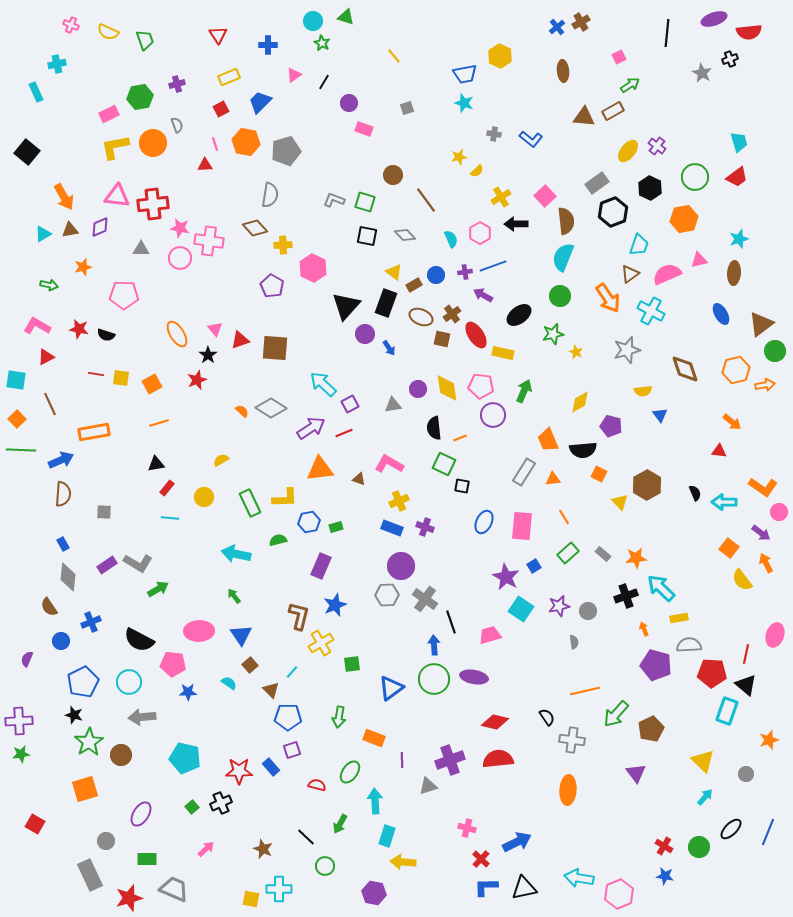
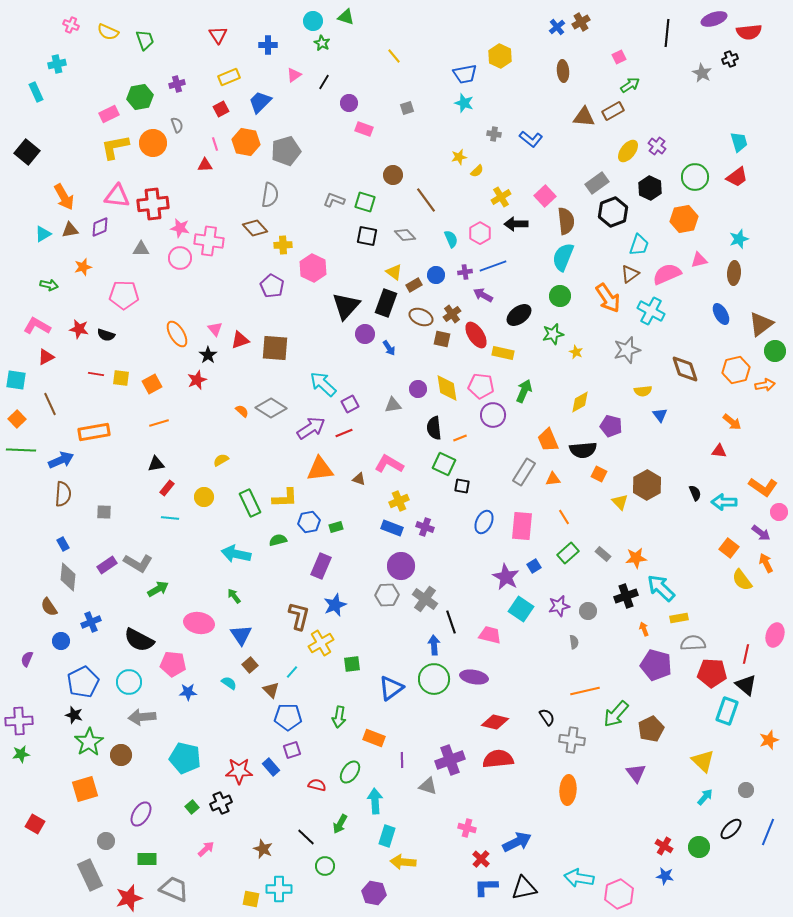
pink ellipse at (199, 631): moved 8 px up; rotated 12 degrees clockwise
pink trapezoid at (490, 635): rotated 30 degrees clockwise
gray semicircle at (689, 645): moved 4 px right, 2 px up
gray circle at (746, 774): moved 16 px down
gray triangle at (428, 786): rotated 36 degrees clockwise
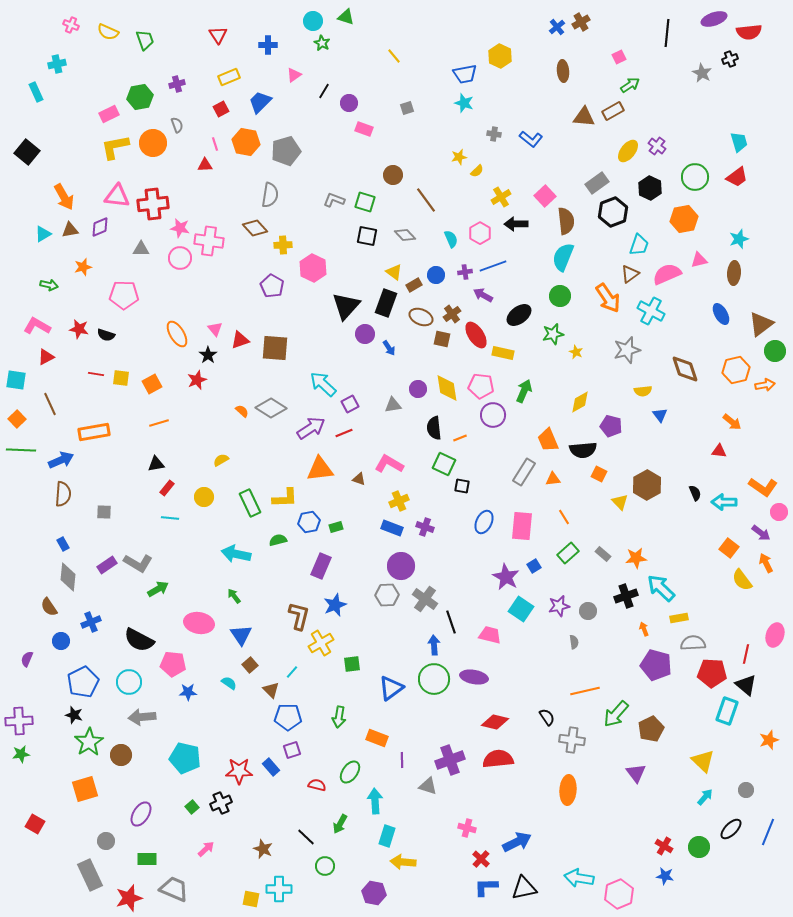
black line at (324, 82): moved 9 px down
orange rectangle at (374, 738): moved 3 px right
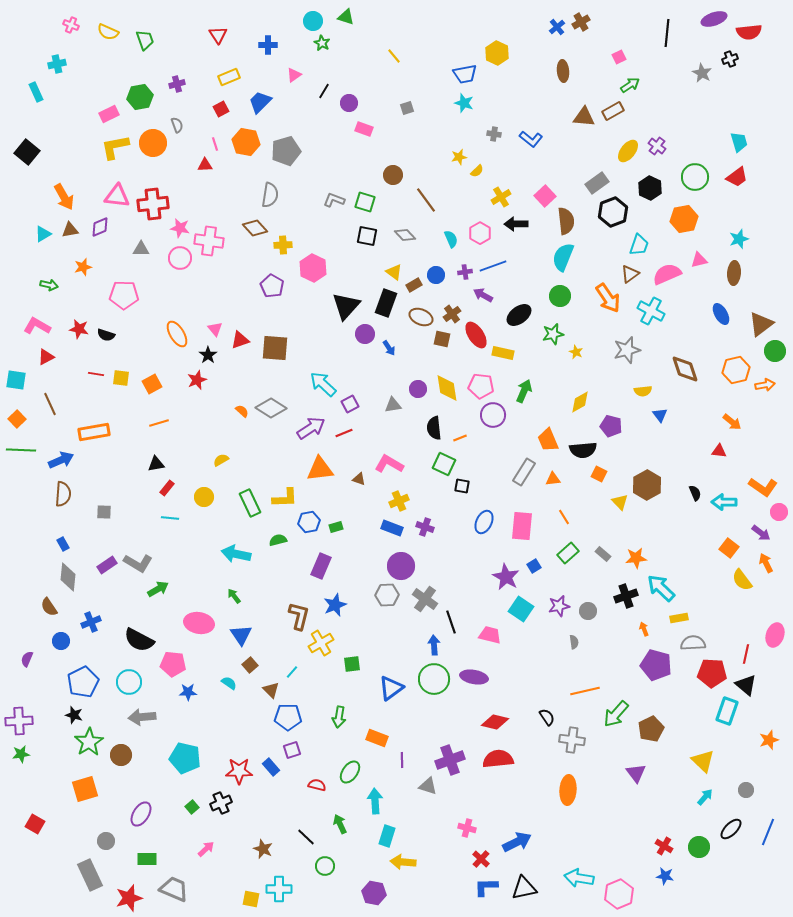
yellow hexagon at (500, 56): moved 3 px left, 3 px up
green arrow at (340, 824): rotated 126 degrees clockwise
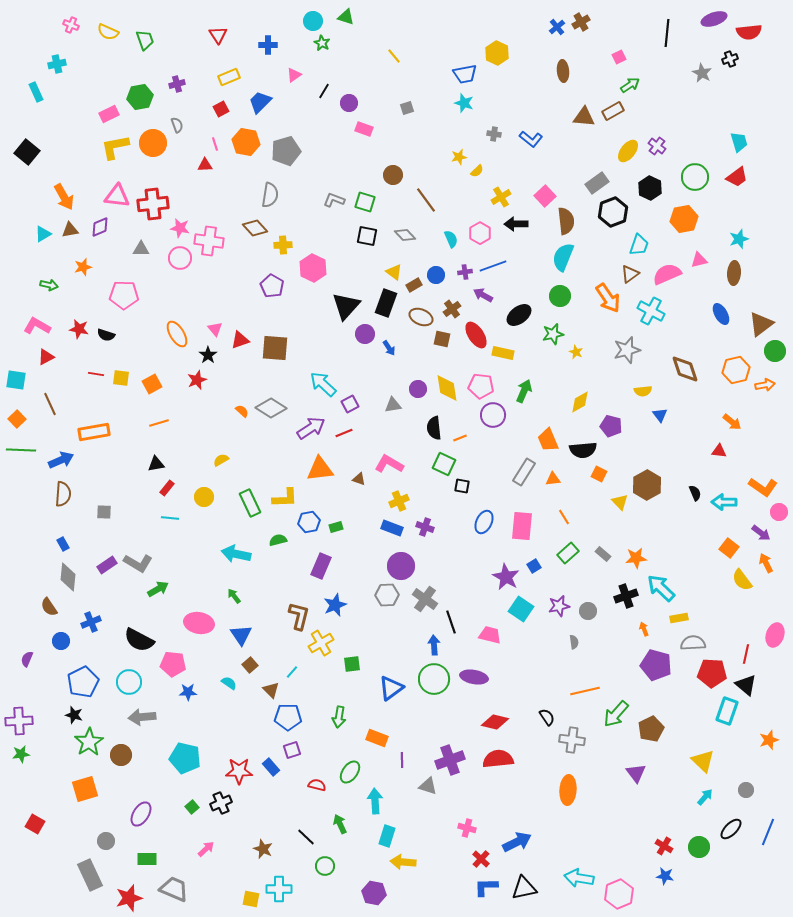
brown cross at (452, 314): moved 5 px up
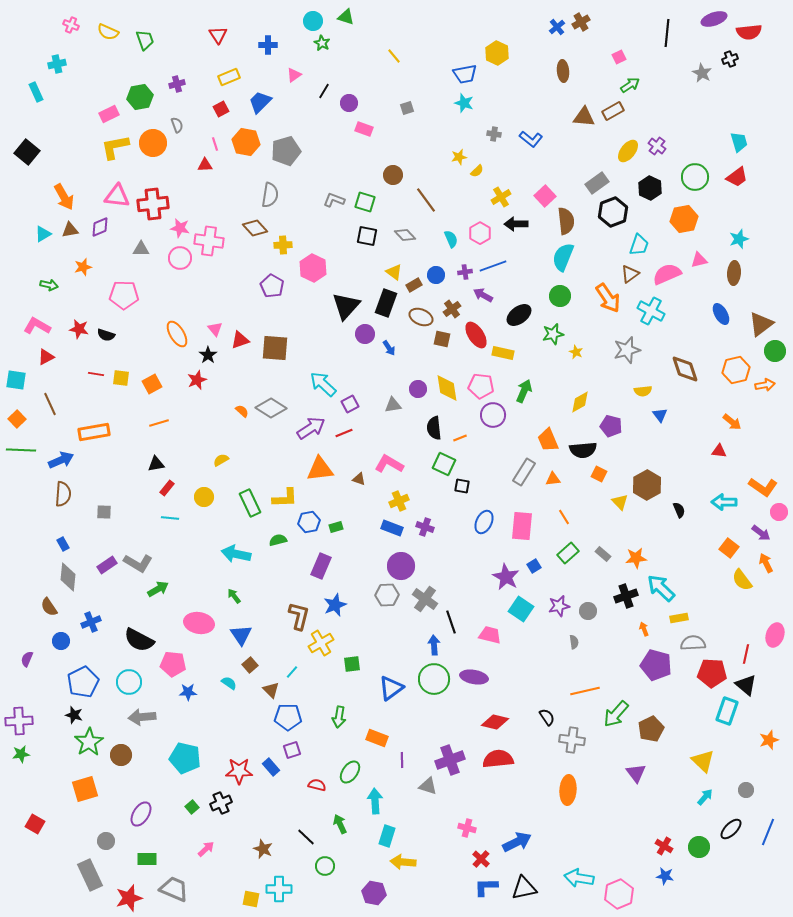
black semicircle at (695, 493): moved 16 px left, 17 px down
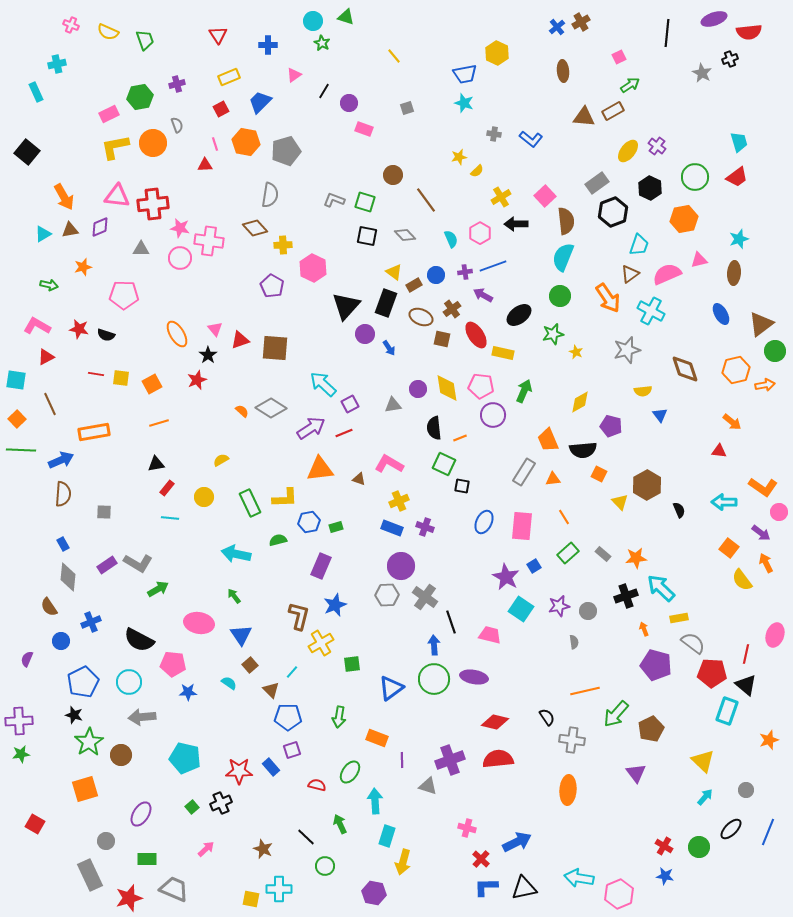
gray cross at (425, 599): moved 2 px up
gray semicircle at (693, 643): rotated 40 degrees clockwise
yellow arrow at (403, 862): rotated 80 degrees counterclockwise
